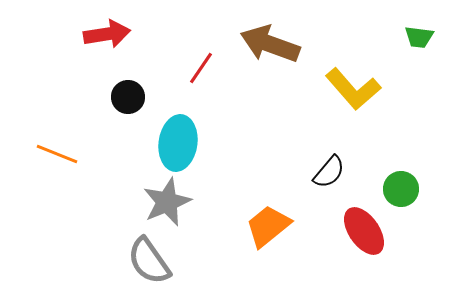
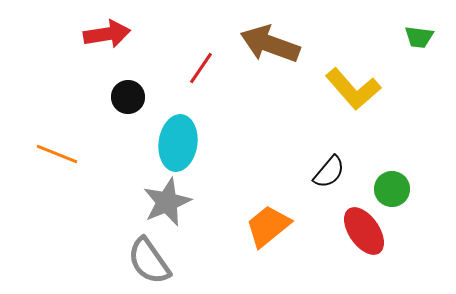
green circle: moved 9 px left
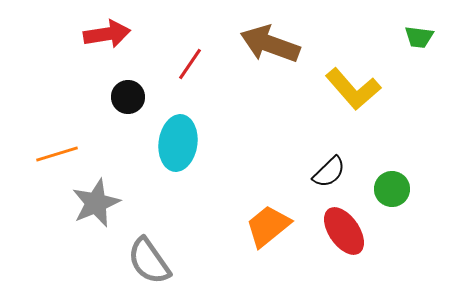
red line: moved 11 px left, 4 px up
orange line: rotated 39 degrees counterclockwise
black semicircle: rotated 6 degrees clockwise
gray star: moved 71 px left, 1 px down
red ellipse: moved 20 px left
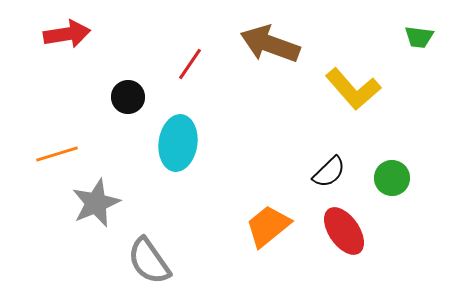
red arrow: moved 40 px left
green circle: moved 11 px up
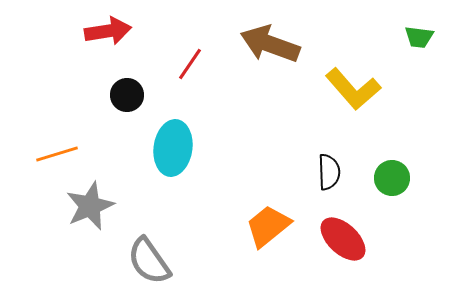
red arrow: moved 41 px right, 3 px up
black circle: moved 1 px left, 2 px up
cyan ellipse: moved 5 px left, 5 px down
black semicircle: rotated 48 degrees counterclockwise
gray star: moved 6 px left, 3 px down
red ellipse: moved 1 px left, 8 px down; rotated 12 degrees counterclockwise
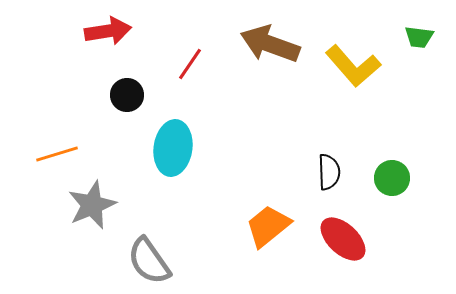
yellow L-shape: moved 23 px up
gray star: moved 2 px right, 1 px up
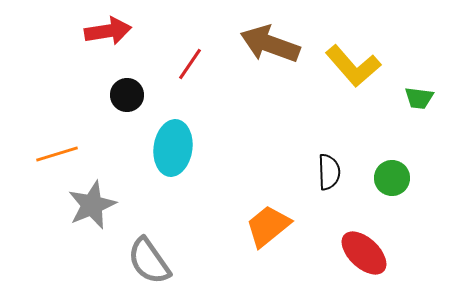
green trapezoid: moved 61 px down
red ellipse: moved 21 px right, 14 px down
